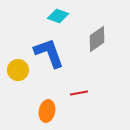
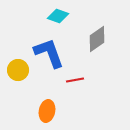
red line: moved 4 px left, 13 px up
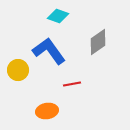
gray diamond: moved 1 px right, 3 px down
blue L-shape: moved 2 px up; rotated 16 degrees counterclockwise
red line: moved 3 px left, 4 px down
orange ellipse: rotated 70 degrees clockwise
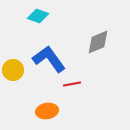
cyan diamond: moved 20 px left
gray diamond: rotated 12 degrees clockwise
blue L-shape: moved 8 px down
yellow circle: moved 5 px left
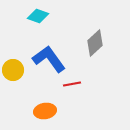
gray diamond: moved 3 px left, 1 px down; rotated 20 degrees counterclockwise
orange ellipse: moved 2 px left
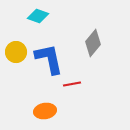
gray diamond: moved 2 px left; rotated 8 degrees counterclockwise
blue L-shape: rotated 24 degrees clockwise
yellow circle: moved 3 px right, 18 px up
